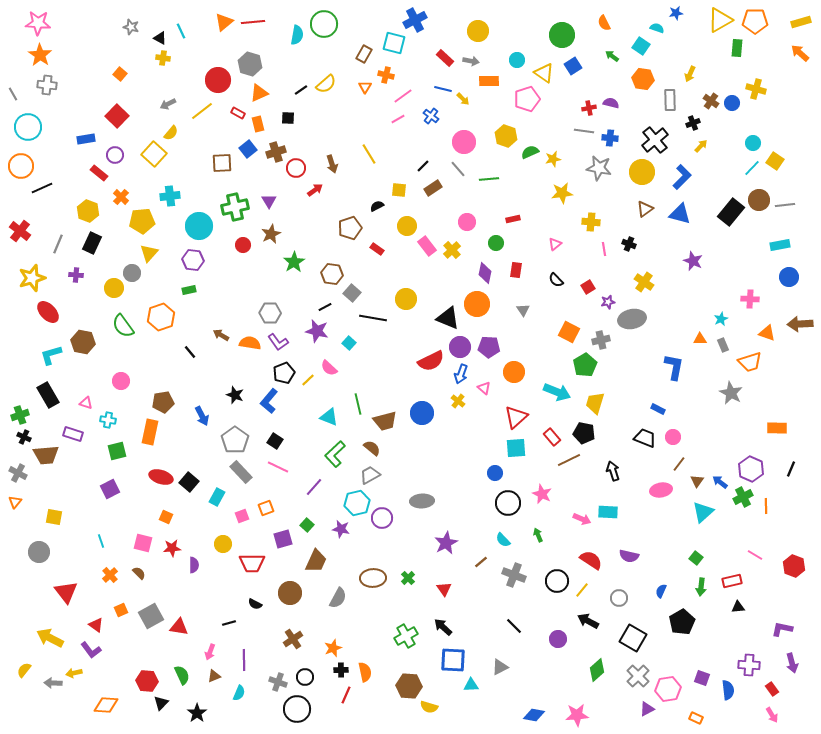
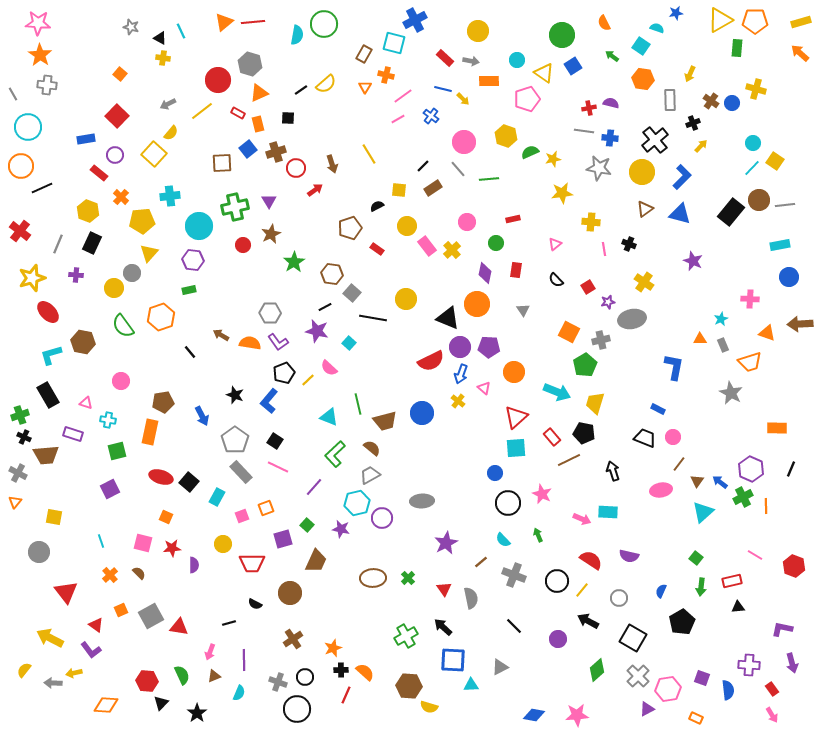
gray semicircle at (338, 598): moved 133 px right; rotated 40 degrees counterclockwise
orange semicircle at (365, 672): rotated 36 degrees counterclockwise
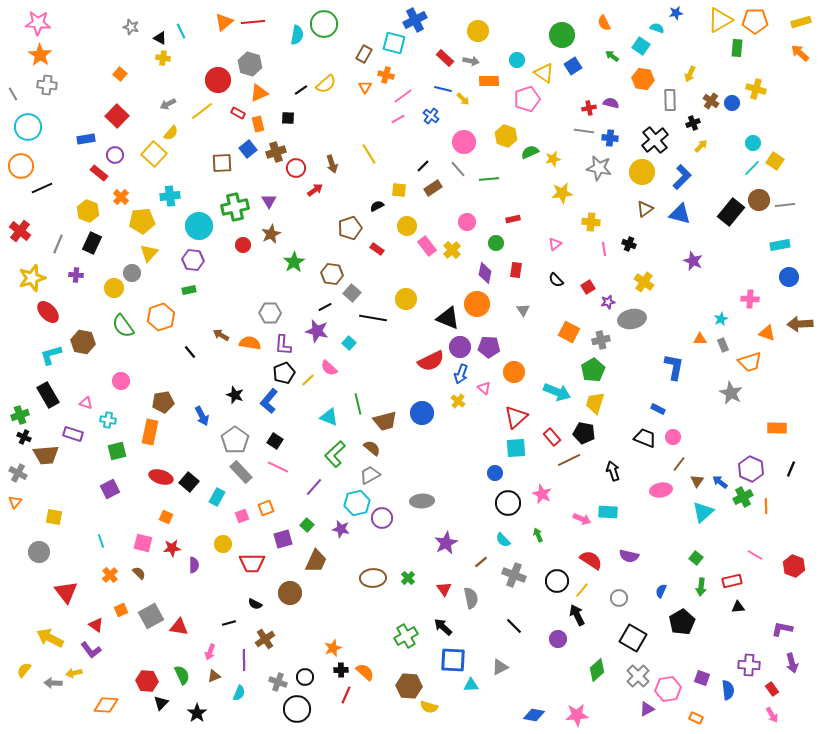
purple L-shape at (278, 342): moved 5 px right, 3 px down; rotated 40 degrees clockwise
green pentagon at (585, 365): moved 8 px right, 5 px down
black arrow at (588, 621): moved 11 px left, 6 px up; rotated 35 degrees clockwise
brown cross at (293, 639): moved 28 px left
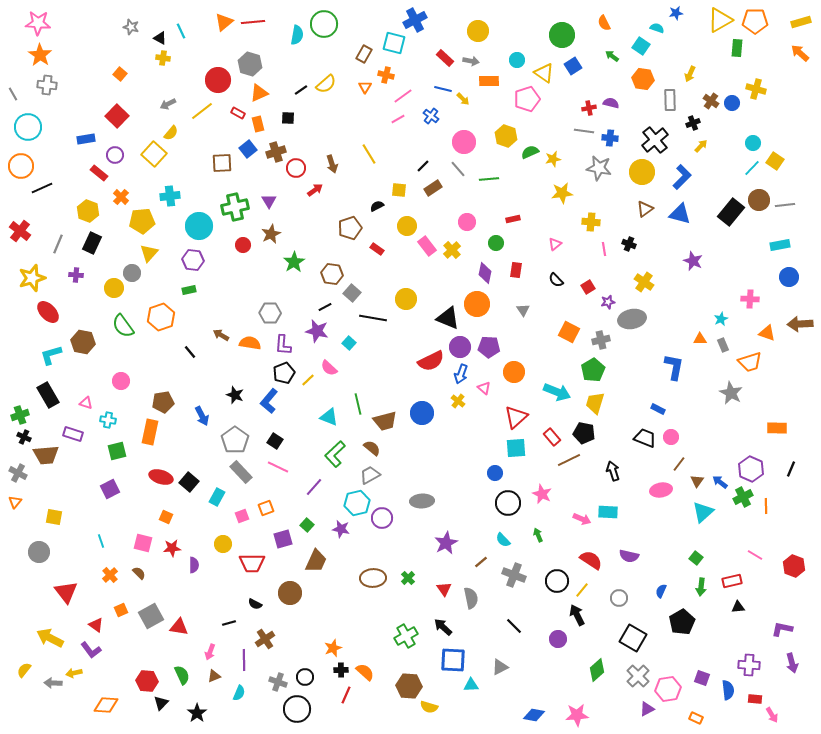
pink circle at (673, 437): moved 2 px left
red rectangle at (772, 689): moved 17 px left, 10 px down; rotated 48 degrees counterclockwise
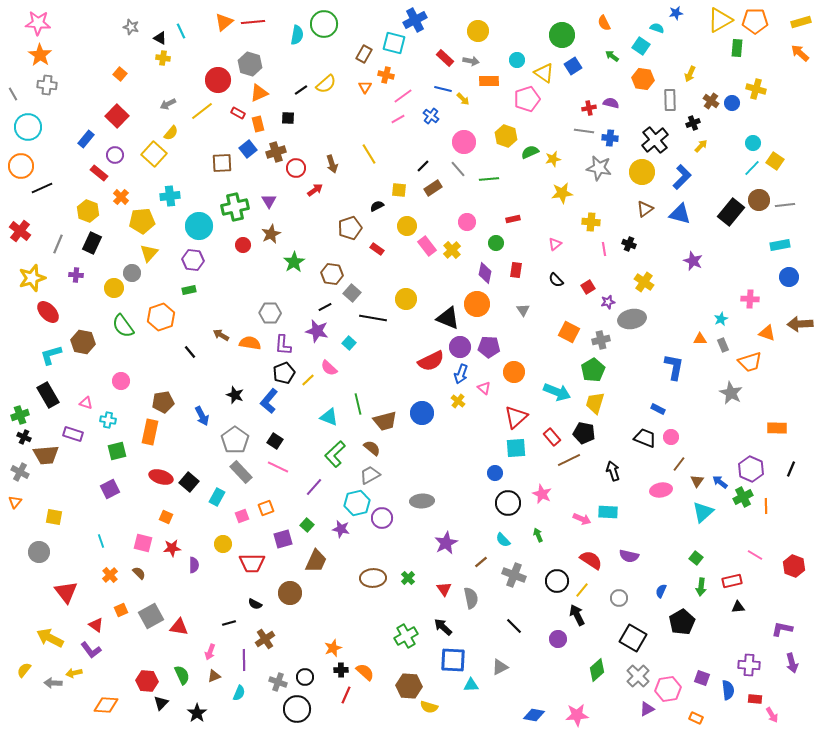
blue rectangle at (86, 139): rotated 42 degrees counterclockwise
gray cross at (18, 473): moved 2 px right, 1 px up
